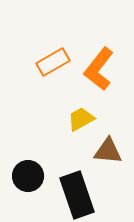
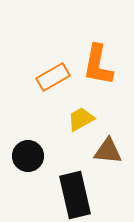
orange rectangle: moved 15 px down
orange L-shape: moved 1 px left, 4 px up; rotated 27 degrees counterclockwise
black circle: moved 20 px up
black rectangle: moved 2 px left; rotated 6 degrees clockwise
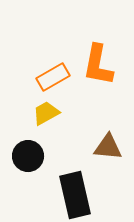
yellow trapezoid: moved 35 px left, 6 px up
brown triangle: moved 4 px up
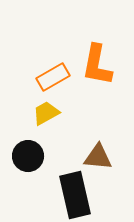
orange L-shape: moved 1 px left
brown triangle: moved 10 px left, 10 px down
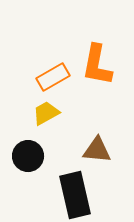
brown triangle: moved 1 px left, 7 px up
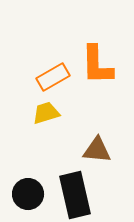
orange L-shape: rotated 12 degrees counterclockwise
yellow trapezoid: rotated 12 degrees clockwise
black circle: moved 38 px down
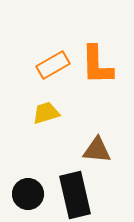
orange rectangle: moved 12 px up
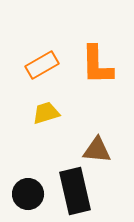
orange rectangle: moved 11 px left
black rectangle: moved 4 px up
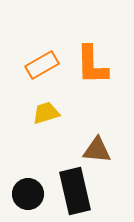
orange L-shape: moved 5 px left
